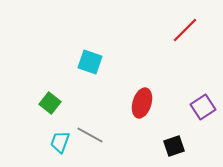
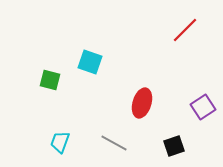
green square: moved 23 px up; rotated 25 degrees counterclockwise
gray line: moved 24 px right, 8 px down
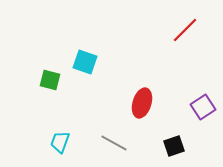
cyan square: moved 5 px left
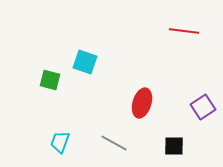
red line: moved 1 px left, 1 px down; rotated 52 degrees clockwise
black square: rotated 20 degrees clockwise
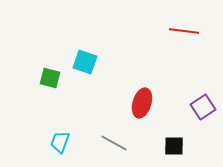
green square: moved 2 px up
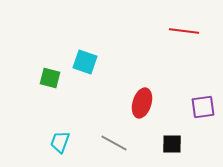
purple square: rotated 25 degrees clockwise
black square: moved 2 px left, 2 px up
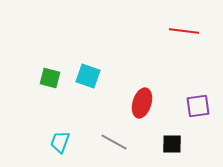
cyan square: moved 3 px right, 14 px down
purple square: moved 5 px left, 1 px up
gray line: moved 1 px up
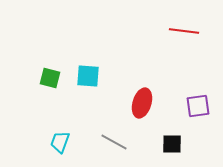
cyan square: rotated 15 degrees counterclockwise
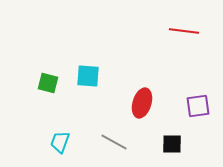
green square: moved 2 px left, 5 px down
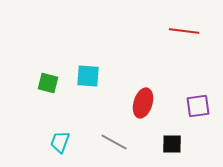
red ellipse: moved 1 px right
